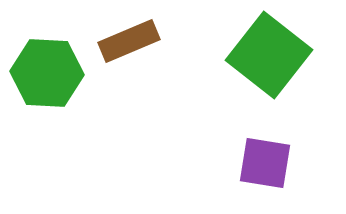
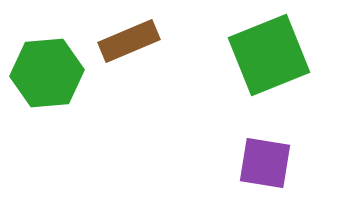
green square: rotated 30 degrees clockwise
green hexagon: rotated 8 degrees counterclockwise
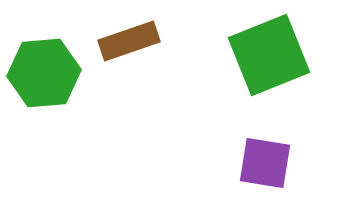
brown rectangle: rotated 4 degrees clockwise
green hexagon: moved 3 px left
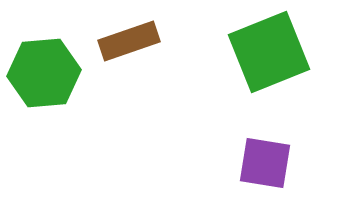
green square: moved 3 px up
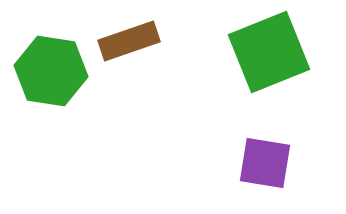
green hexagon: moved 7 px right, 2 px up; rotated 14 degrees clockwise
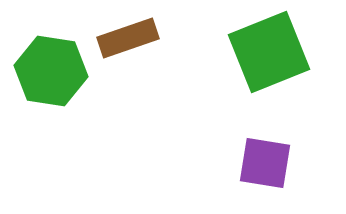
brown rectangle: moved 1 px left, 3 px up
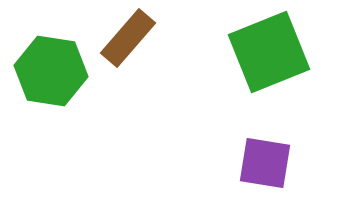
brown rectangle: rotated 30 degrees counterclockwise
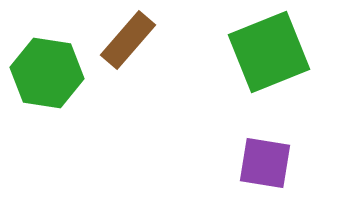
brown rectangle: moved 2 px down
green hexagon: moved 4 px left, 2 px down
